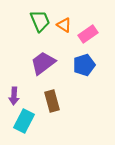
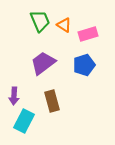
pink rectangle: rotated 18 degrees clockwise
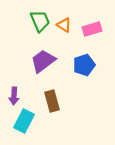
pink rectangle: moved 4 px right, 5 px up
purple trapezoid: moved 2 px up
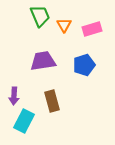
green trapezoid: moved 5 px up
orange triangle: rotated 28 degrees clockwise
purple trapezoid: rotated 28 degrees clockwise
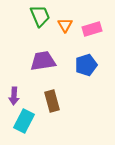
orange triangle: moved 1 px right
blue pentagon: moved 2 px right
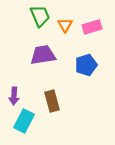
pink rectangle: moved 2 px up
purple trapezoid: moved 6 px up
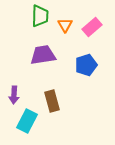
green trapezoid: rotated 25 degrees clockwise
pink rectangle: rotated 24 degrees counterclockwise
purple arrow: moved 1 px up
cyan rectangle: moved 3 px right
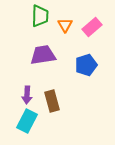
purple arrow: moved 13 px right
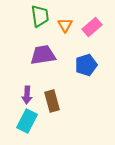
green trapezoid: rotated 10 degrees counterclockwise
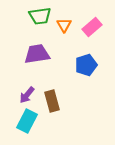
green trapezoid: rotated 90 degrees clockwise
orange triangle: moved 1 px left
purple trapezoid: moved 6 px left, 1 px up
purple arrow: rotated 36 degrees clockwise
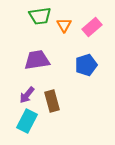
purple trapezoid: moved 6 px down
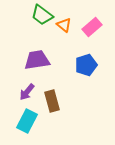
green trapezoid: moved 2 px right, 1 px up; rotated 45 degrees clockwise
orange triangle: rotated 21 degrees counterclockwise
purple arrow: moved 3 px up
